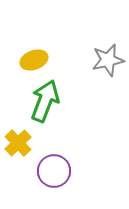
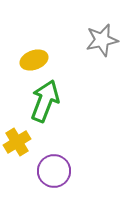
gray star: moved 6 px left, 20 px up
yellow cross: moved 1 px left, 1 px up; rotated 12 degrees clockwise
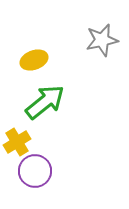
green arrow: moved 1 px down; rotated 30 degrees clockwise
purple circle: moved 19 px left
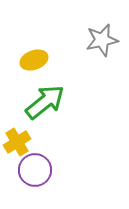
purple circle: moved 1 px up
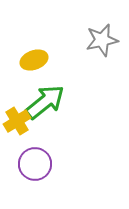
yellow cross: moved 21 px up
purple circle: moved 6 px up
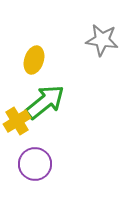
gray star: rotated 20 degrees clockwise
yellow ellipse: rotated 52 degrees counterclockwise
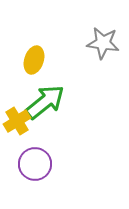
gray star: moved 1 px right, 3 px down
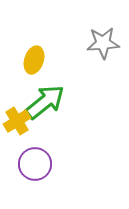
gray star: rotated 12 degrees counterclockwise
